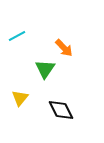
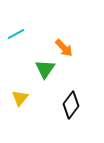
cyan line: moved 1 px left, 2 px up
black diamond: moved 10 px right, 5 px up; rotated 64 degrees clockwise
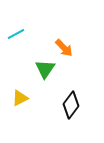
yellow triangle: rotated 24 degrees clockwise
